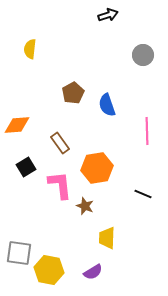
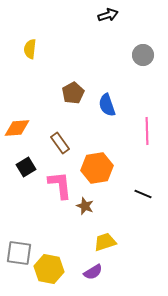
orange diamond: moved 3 px down
yellow trapezoid: moved 2 px left, 4 px down; rotated 70 degrees clockwise
yellow hexagon: moved 1 px up
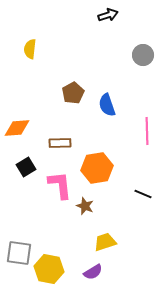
brown rectangle: rotated 55 degrees counterclockwise
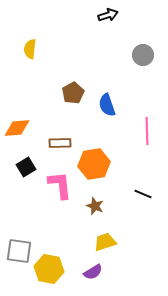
orange hexagon: moved 3 px left, 4 px up
brown star: moved 10 px right
gray square: moved 2 px up
